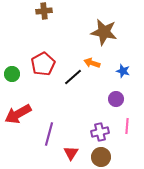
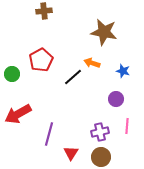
red pentagon: moved 2 px left, 4 px up
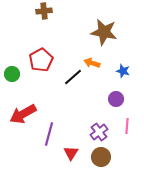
red arrow: moved 5 px right
purple cross: moved 1 px left; rotated 24 degrees counterclockwise
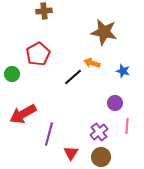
red pentagon: moved 3 px left, 6 px up
purple circle: moved 1 px left, 4 px down
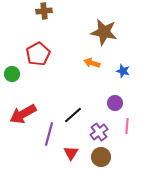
black line: moved 38 px down
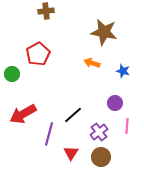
brown cross: moved 2 px right
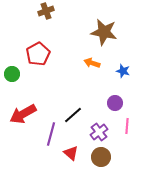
brown cross: rotated 14 degrees counterclockwise
purple line: moved 2 px right
red triangle: rotated 21 degrees counterclockwise
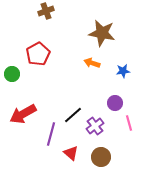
brown star: moved 2 px left, 1 px down
blue star: rotated 24 degrees counterclockwise
pink line: moved 2 px right, 3 px up; rotated 21 degrees counterclockwise
purple cross: moved 4 px left, 6 px up
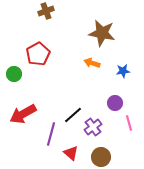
green circle: moved 2 px right
purple cross: moved 2 px left, 1 px down
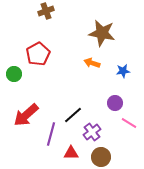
red arrow: moved 3 px right, 1 px down; rotated 12 degrees counterclockwise
pink line: rotated 42 degrees counterclockwise
purple cross: moved 1 px left, 5 px down
red triangle: rotated 42 degrees counterclockwise
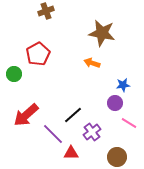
blue star: moved 14 px down
purple line: moved 2 px right; rotated 60 degrees counterclockwise
brown circle: moved 16 px right
